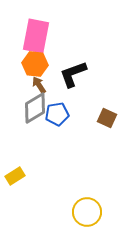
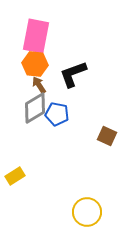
blue pentagon: rotated 20 degrees clockwise
brown square: moved 18 px down
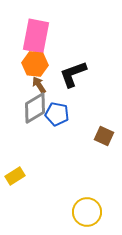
brown square: moved 3 px left
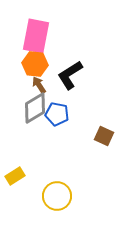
black L-shape: moved 3 px left, 1 px down; rotated 12 degrees counterclockwise
yellow circle: moved 30 px left, 16 px up
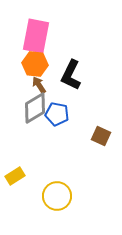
black L-shape: moved 1 px right; rotated 32 degrees counterclockwise
brown square: moved 3 px left
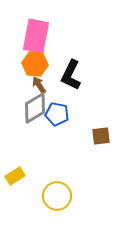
brown square: rotated 30 degrees counterclockwise
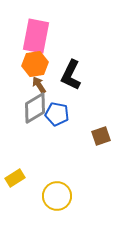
orange hexagon: rotated 15 degrees counterclockwise
brown square: rotated 12 degrees counterclockwise
yellow rectangle: moved 2 px down
